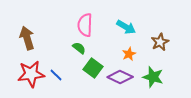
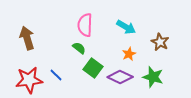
brown star: rotated 18 degrees counterclockwise
red star: moved 2 px left, 6 px down
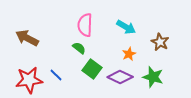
brown arrow: rotated 45 degrees counterclockwise
green square: moved 1 px left, 1 px down
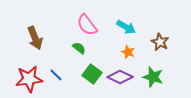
pink semicircle: moved 2 px right; rotated 40 degrees counterclockwise
brown arrow: moved 8 px right; rotated 140 degrees counterclockwise
orange star: moved 1 px left, 2 px up; rotated 24 degrees counterclockwise
green square: moved 5 px down
red star: moved 1 px up
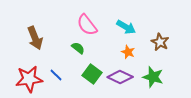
green semicircle: moved 1 px left
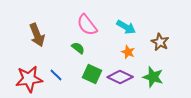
brown arrow: moved 2 px right, 3 px up
green square: rotated 12 degrees counterclockwise
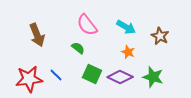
brown star: moved 6 px up
